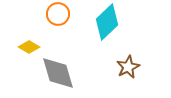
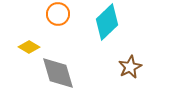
brown star: moved 2 px right
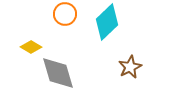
orange circle: moved 7 px right
yellow diamond: moved 2 px right
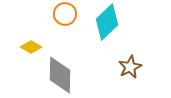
gray diamond: moved 2 px right, 2 px down; rotated 18 degrees clockwise
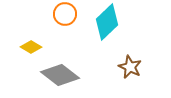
brown star: rotated 20 degrees counterclockwise
gray diamond: rotated 54 degrees counterclockwise
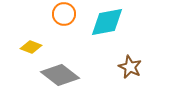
orange circle: moved 1 px left
cyan diamond: rotated 33 degrees clockwise
yellow diamond: rotated 10 degrees counterclockwise
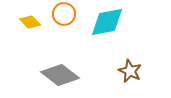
yellow diamond: moved 1 px left, 25 px up; rotated 25 degrees clockwise
brown star: moved 4 px down
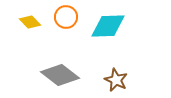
orange circle: moved 2 px right, 3 px down
cyan diamond: moved 1 px right, 4 px down; rotated 9 degrees clockwise
brown star: moved 14 px left, 9 px down
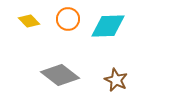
orange circle: moved 2 px right, 2 px down
yellow diamond: moved 1 px left, 1 px up
